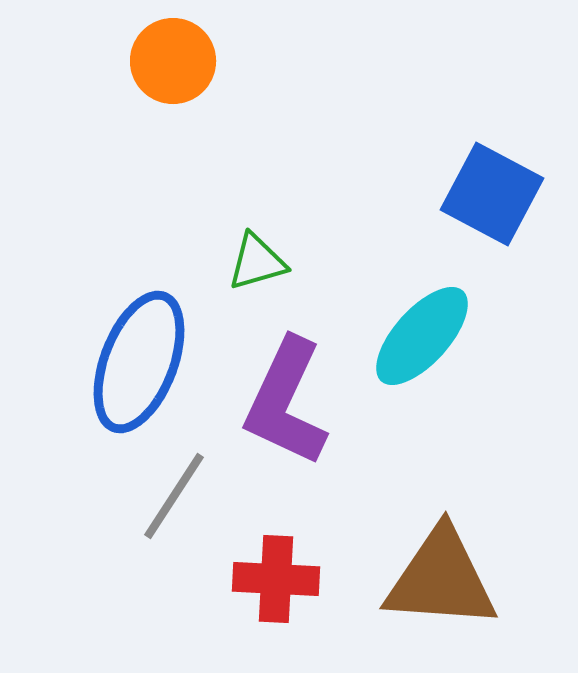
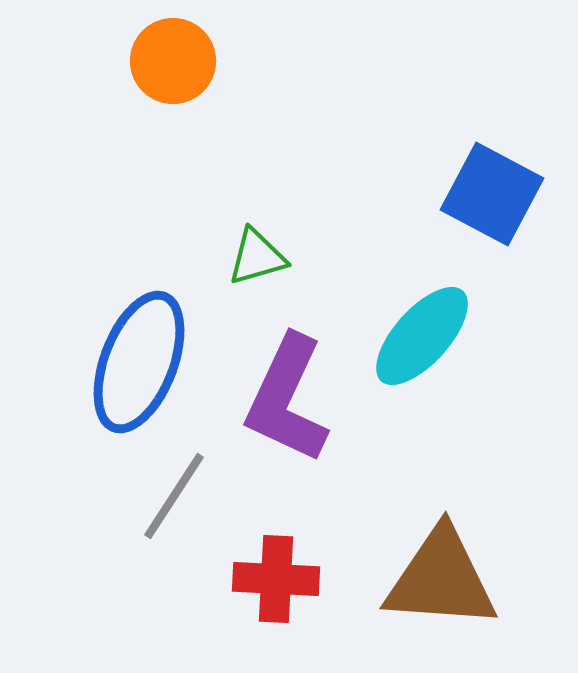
green triangle: moved 5 px up
purple L-shape: moved 1 px right, 3 px up
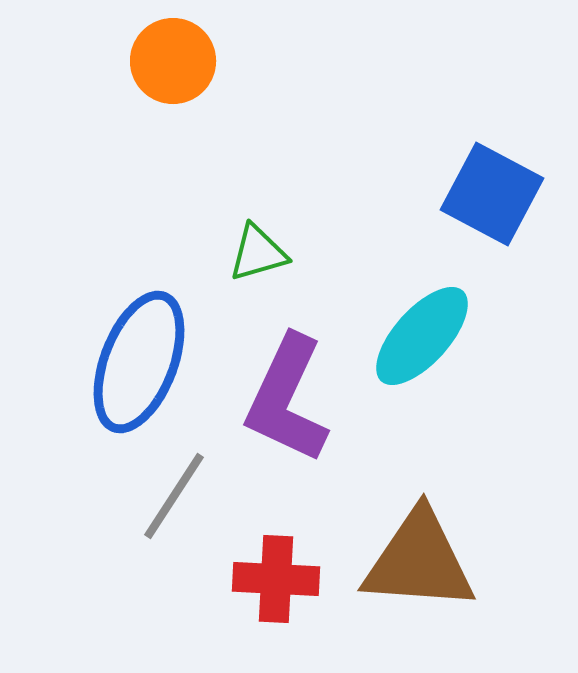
green triangle: moved 1 px right, 4 px up
brown triangle: moved 22 px left, 18 px up
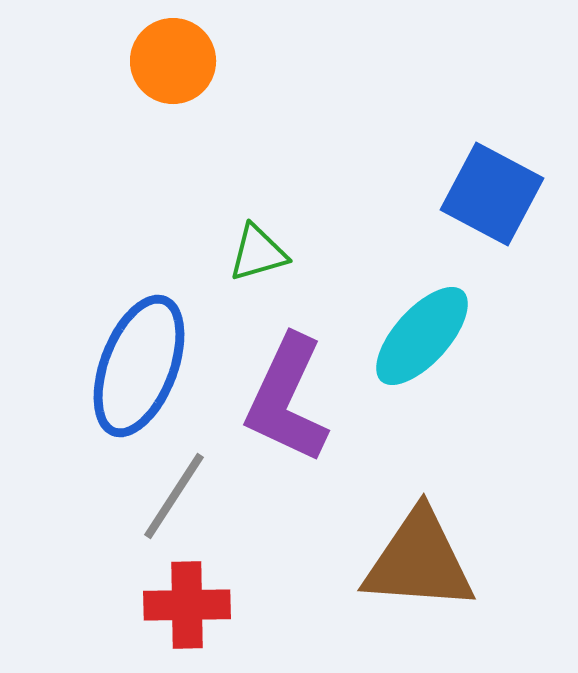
blue ellipse: moved 4 px down
red cross: moved 89 px left, 26 px down; rotated 4 degrees counterclockwise
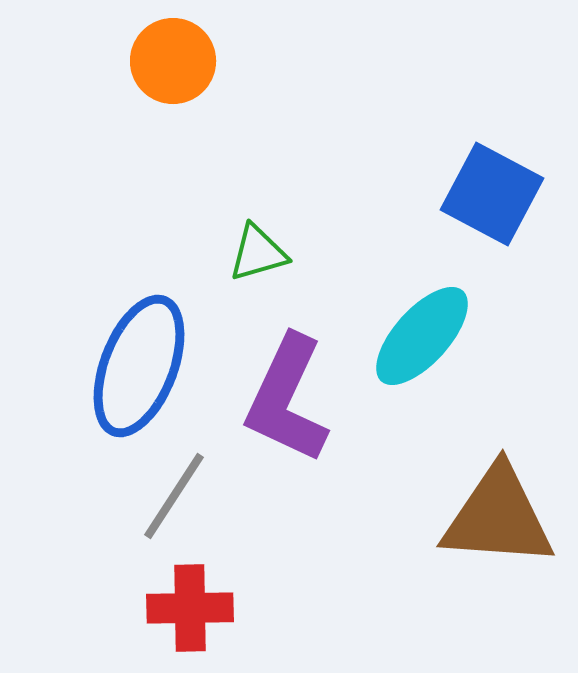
brown triangle: moved 79 px right, 44 px up
red cross: moved 3 px right, 3 px down
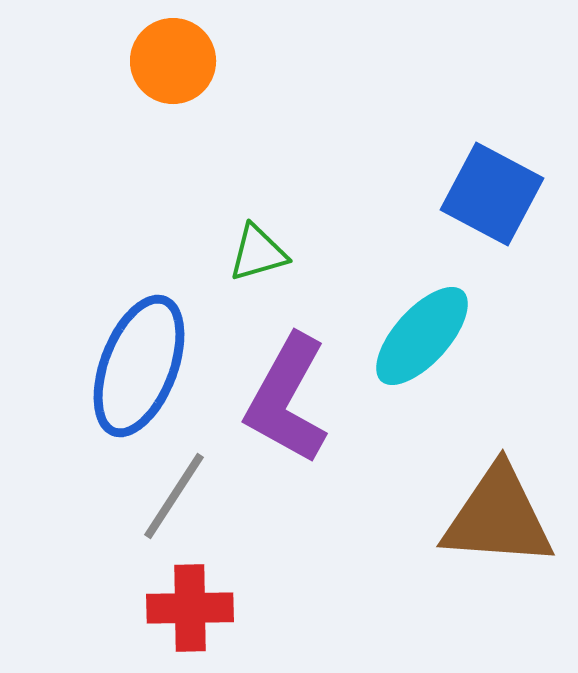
purple L-shape: rotated 4 degrees clockwise
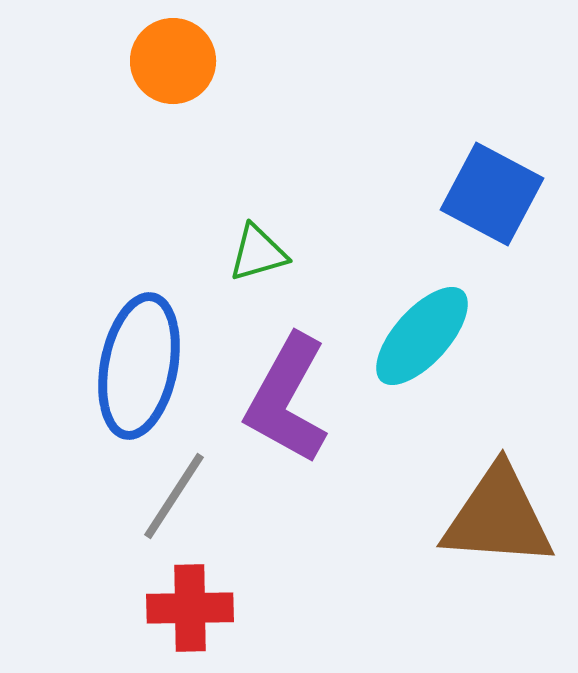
blue ellipse: rotated 10 degrees counterclockwise
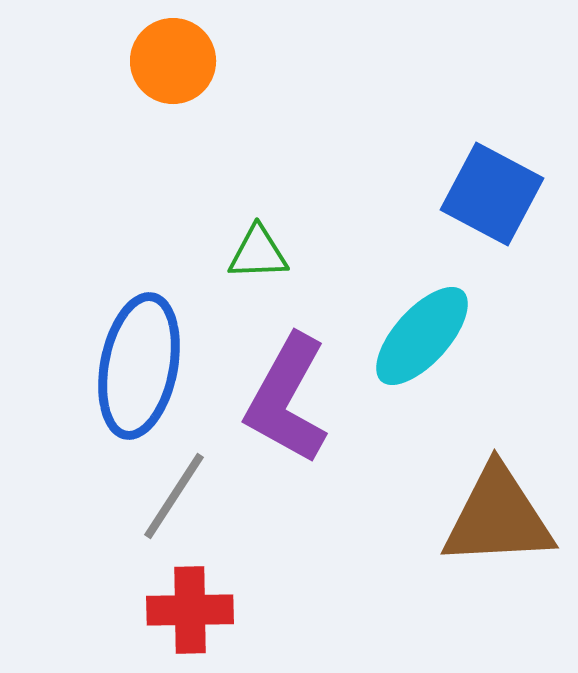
green triangle: rotated 14 degrees clockwise
brown triangle: rotated 7 degrees counterclockwise
red cross: moved 2 px down
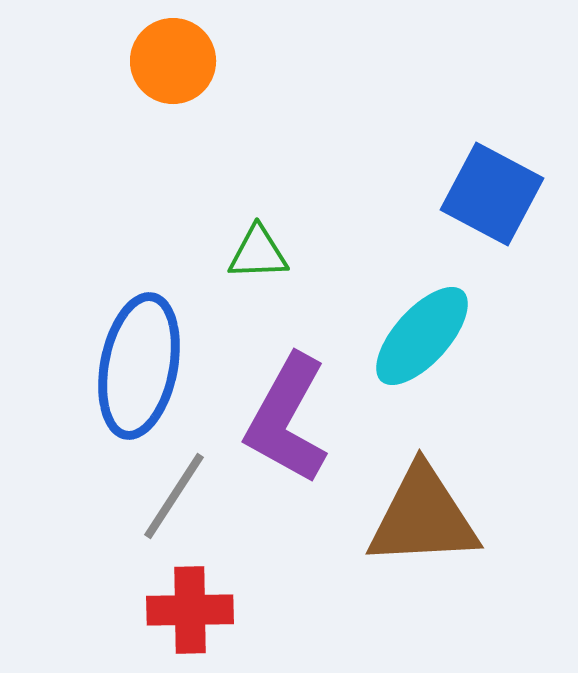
purple L-shape: moved 20 px down
brown triangle: moved 75 px left
